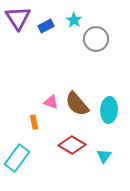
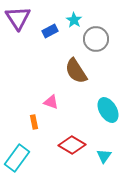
blue rectangle: moved 4 px right, 5 px down
brown semicircle: moved 1 px left, 33 px up; rotated 8 degrees clockwise
cyan ellipse: moved 1 px left; rotated 35 degrees counterclockwise
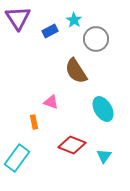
cyan ellipse: moved 5 px left, 1 px up
red diamond: rotated 8 degrees counterclockwise
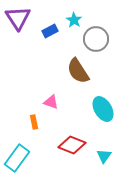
brown semicircle: moved 2 px right
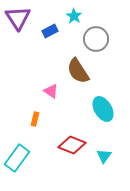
cyan star: moved 4 px up
pink triangle: moved 11 px up; rotated 14 degrees clockwise
orange rectangle: moved 1 px right, 3 px up; rotated 24 degrees clockwise
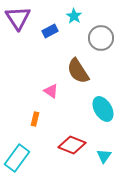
gray circle: moved 5 px right, 1 px up
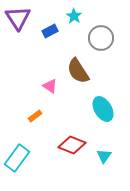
pink triangle: moved 1 px left, 5 px up
orange rectangle: moved 3 px up; rotated 40 degrees clockwise
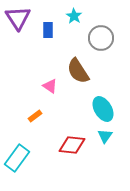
blue rectangle: moved 2 px left, 1 px up; rotated 63 degrees counterclockwise
red diamond: rotated 16 degrees counterclockwise
cyan triangle: moved 1 px right, 20 px up
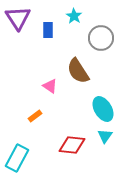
cyan rectangle: rotated 8 degrees counterclockwise
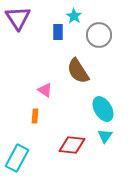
blue rectangle: moved 10 px right, 2 px down
gray circle: moved 2 px left, 3 px up
pink triangle: moved 5 px left, 4 px down
orange rectangle: rotated 48 degrees counterclockwise
